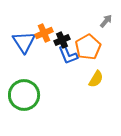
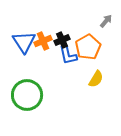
orange cross: moved 1 px left, 8 px down
blue L-shape: rotated 10 degrees clockwise
green circle: moved 3 px right
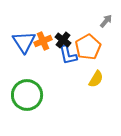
black cross: moved 1 px right; rotated 28 degrees counterclockwise
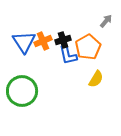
black cross: rotated 35 degrees clockwise
green circle: moved 5 px left, 4 px up
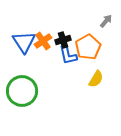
orange cross: rotated 12 degrees counterclockwise
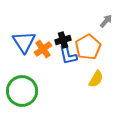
orange cross: moved 8 px down
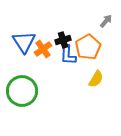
blue L-shape: rotated 15 degrees clockwise
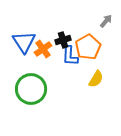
blue L-shape: moved 2 px right, 1 px down
green circle: moved 9 px right, 2 px up
